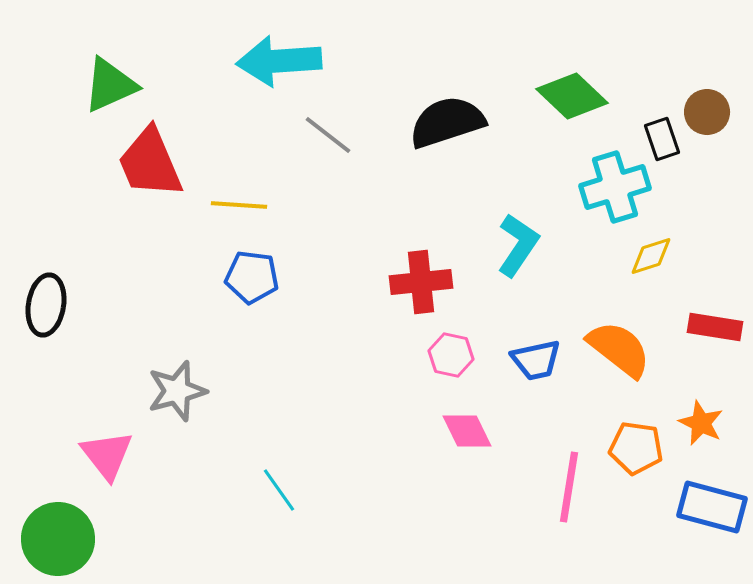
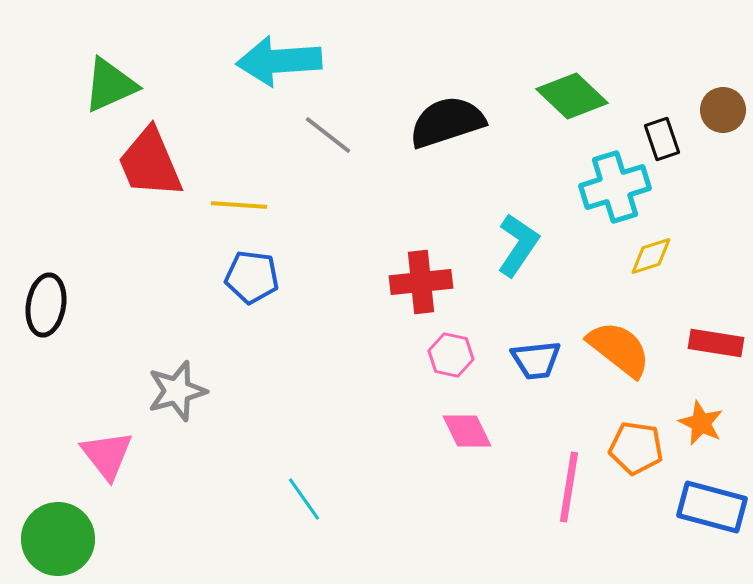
brown circle: moved 16 px right, 2 px up
red rectangle: moved 1 px right, 16 px down
blue trapezoid: rotated 6 degrees clockwise
cyan line: moved 25 px right, 9 px down
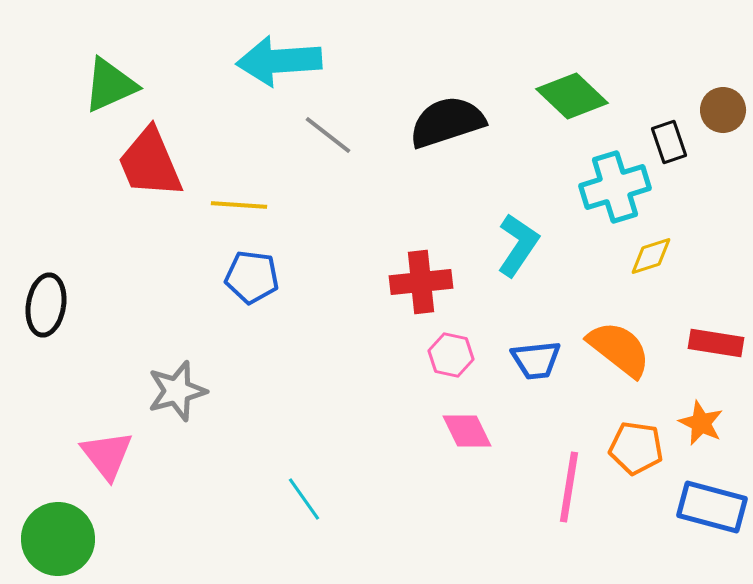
black rectangle: moved 7 px right, 3 px down
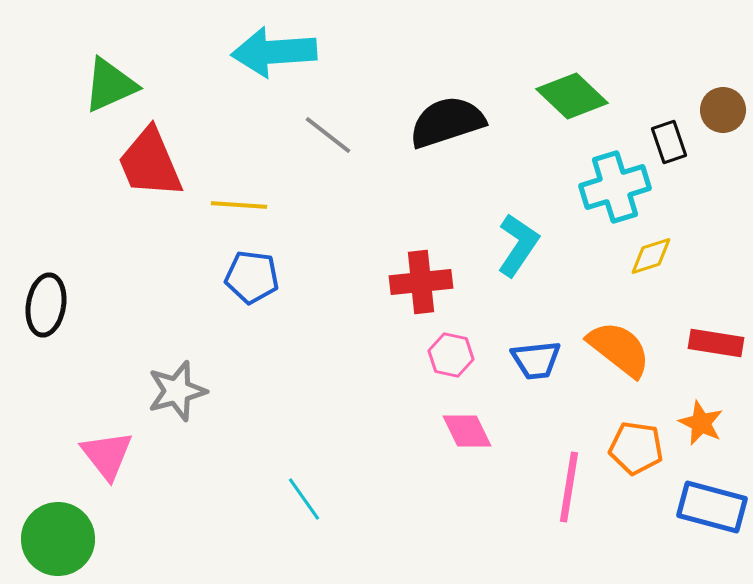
cyan arrow: moved 5 px left, 9 px up
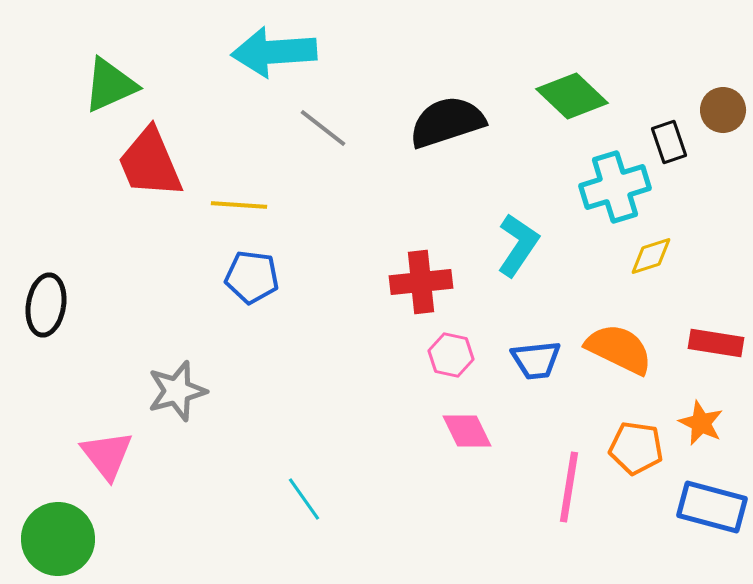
gray line: moved 5 px left, 7 px up
orange semicircle: rotated 12 degrees counterclockwise
